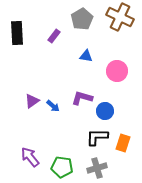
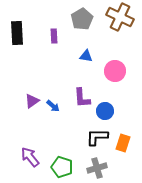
purple rectangle: rotated 40 degrees counterclockwise
pink circle: moved 2 px left
purple L-shape: rotated 110 degrees counterclockwise
green pentagon: rotated 10 degrees clockwise
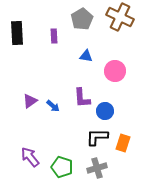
purple triangle: moved 2 px left
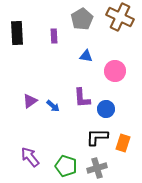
blue circle: moved 1 px right, 2 px up
green pentagon: moved 4 px right, 1 px up
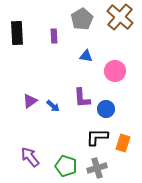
brown cross: rotated 16 degrees clockwise
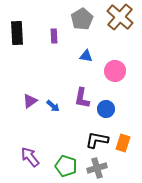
purple L-shape: rotated 15 degrees clockwise
black L-shape: moved 3 px down; rotated 10 degrees clockwise
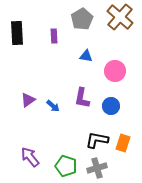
purple triangle: moved 2 px left, 1 px up
blue circle: moved 5 px right, 3 px up
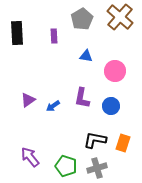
blue arrow: rotated 104 degrees clockwise
black L-shape: moved 2 px left
